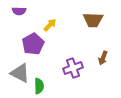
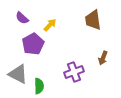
purple semicircle: moved 3 px right, 7 px down; rotated 40 degrees clockwise
brown trapezoid: rotated 80 degrees clockwise
purple cross: moved 1 px right, 4 px down
gray triangle: moved 2 px left, 1 px down
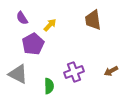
purple semicircle: rotated 16 degrees clockwise
brown arrow: moved 8 px right, 13 px down; rotated 40 degrees clockwise
green semicircle: moved 10 px right
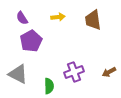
yellow arrow: moved 8 px right, 8 px up; rotated 40 degrees clockwise
purple pentagon: moved 2 px left, 3 px up
brown arrow: moved 2 px left, 1 px down
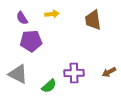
yellow arrow: moved 6 px left, 3 px up
purple pentagon: rotated 25 degrees clockwise
purple cross: moved 1 px down; rotated 18 degrees clockwise
green semicircle: rotated 49 degrees clockwise
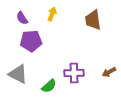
yellow arrow: rotated 64 degrees counterclockwise
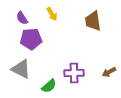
yellow arrow: rotated 128 degrees clockwise
brown trapezoid: moved 1 px down
purple pentagon: moved 2 px up
gray triangle: moved 3 px right, 5 px up
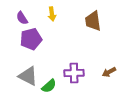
yellow arrow: rotated 24 degrees clockwise
purple pentagon: rotated 10 degrees counterclockwise
gray triangle: moved 7 px right, 7 px down
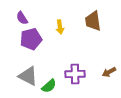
yellow arrow: moved 8 px right, 13 px down
purple cross: moved 1 px right, 1 px down
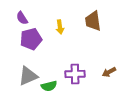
gray triangle: rotated 50 degrees counterclockwise
green semicircle: rotated 28 degrees clockwise
